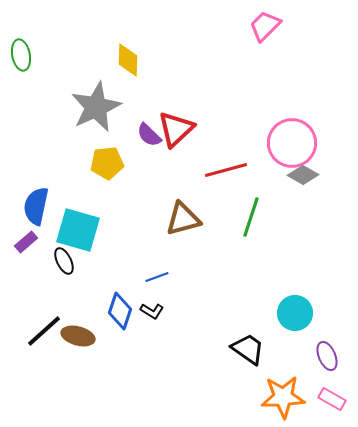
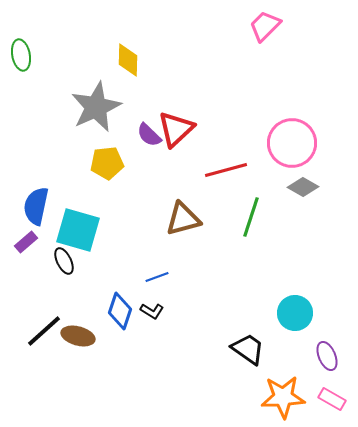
gray diamond: moved 12 px down
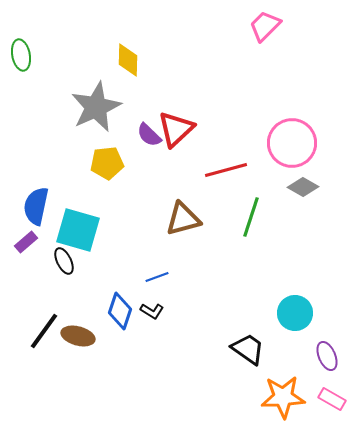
black line: rotated 12 degrees counterclockwise
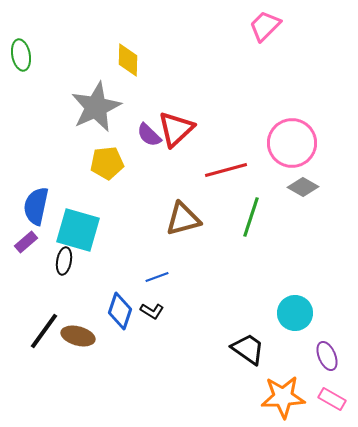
black ellipse: rotated 36 degrees clockwise
